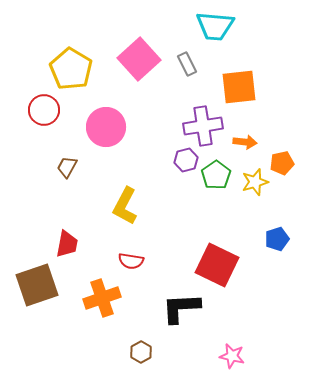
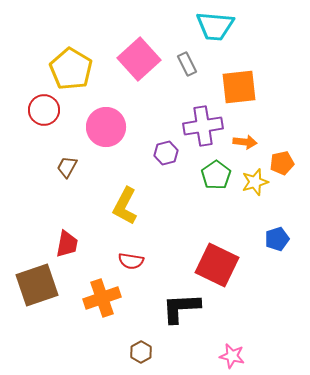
purple hexagon: moved 20 px left, 7 px up
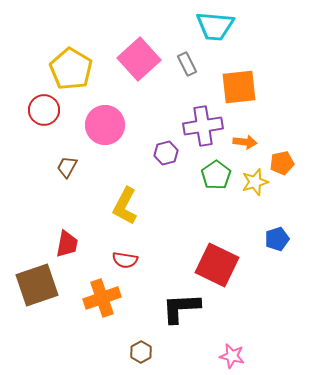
pink circle: moved 1 px left, 2 px up
red semicircle: moved 6 px left, 1 px up
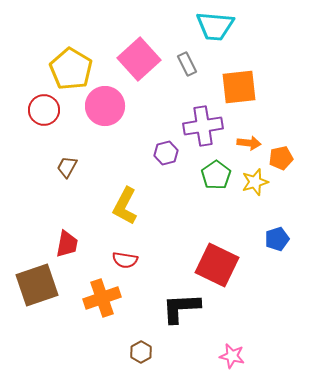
pink circle: moved 19 px up
orange arrow: moved 4 px right, 1 px down
orange pentagon: moved 1 px left, 5 px up
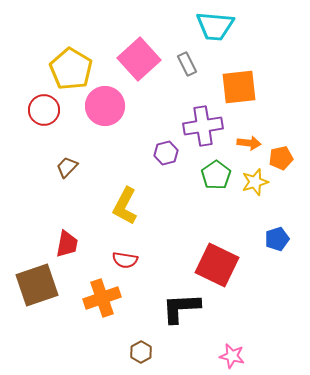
brown trapezoid: rotated 15 degrees clockwise
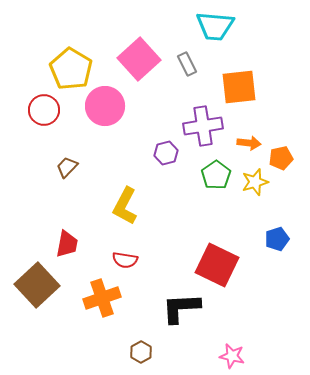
brown square: rotated 24 degrees counterclockwise
